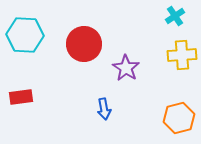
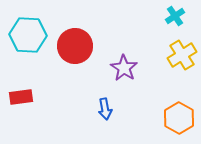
cyan hexagon: moved 3 px right
red circle: moved 9 px left, 2 px down
yellow cross: rotated 28 degrees counterclockwise
purple star: moved 2 px left
blue arrow: moved 1 px right
orange hexagon: rotated 16 degrees counterclockwise
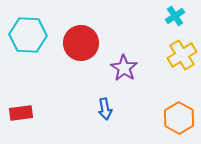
red circle: moved 6 px right, 3 px up
red rectangle: moved 16 px down
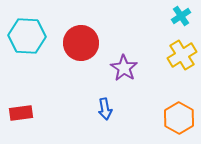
cyan cross: moved 6 px right
cyan hexagon: moved 1 px left, 1 px down
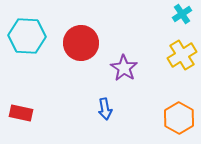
cyan cross: moved 1 px right, 2 px up
red rectangle: rotated 20 degrees clockwise
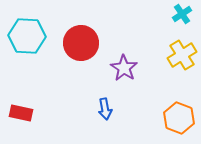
orange hexagon: rotated 8 degrees counterclockwise
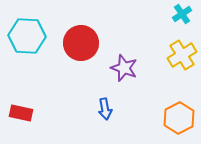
purple star: rotated 12 degrees counterclockwise
orange hexagon: rotated 12 degrees clockwise
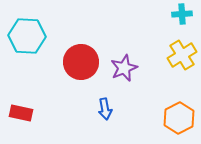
cyan cross: rotated 30 degrees clockwise
red circle: moved 19 px down
purple star: rotated 28 degrees clockwise
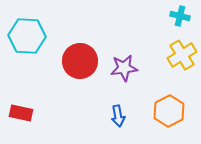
cyan cross: moved 2 px left, 2 px down; rotated 18 degrees clockwise
red circle: moved 1 px left, 1 px up
purple star: rotated 16 degrees clockwise
blue arrow: moved 13 px right, 7 px down
orange hexagon: moved 10 px left, 7 px up
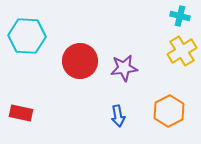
yellow cross: moved 4 px up
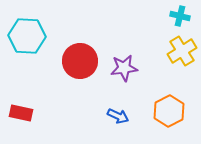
blue arrow: rotated 55 degrees counterclockwise
